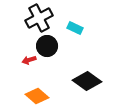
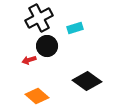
cyan rectangle: rotated 42 degrees counterclockwise
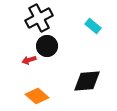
cyan rectangle: moved 18 px right, 2 px up; rotated 56 degrees clockwise
black diamond: rotated 40 degrees counterclockwise
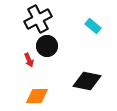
black cross: moved 1 px left, 1 px down
red arrow: rotated 96 degrees counterclockwise
black diamond: rotated 16 degrees clockwise
orange diamond: rotated 40 degrees counterclockwise
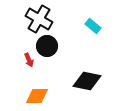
black cross: moved 1 px right; rotated 32 degrees counterclockwise
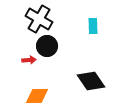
cyan rectangle: rotated 49 degrees clockwise
red arrow: rotated 72 degrees counterclockwise
black diamond: moved 4 px right; rotated 44 degrees clockwise
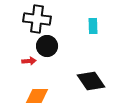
black cross: moved 2 px left; rotated 24 degrees counterclockwise
red arrow: moved 1 px down
